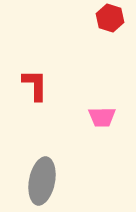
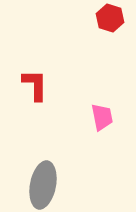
pink trapezoid: rotated 100 degrees counterclockwise
gray ellipse: moved 1 px right, 4 px down
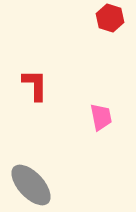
pink trapezoid: moved 1 px left
gray ellipse: moved 12 px left; rotated 54 degrees counterclockwise
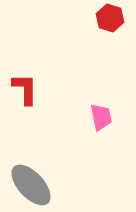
red L-shape: moved 10 px left, 4 px down
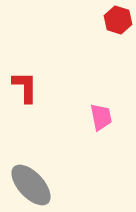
red hexagon: moved 8 px right, 2 px down
red L-shape: moved 2 px up
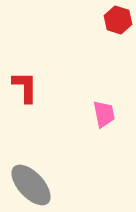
pink trapezoid: moved 3 px right, 3 px up
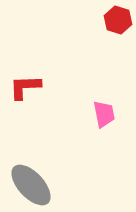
red L-shape: rotated 92 degrees counterclockwise
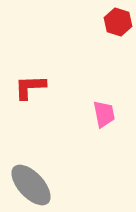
red hexagon: moved 2 px down
red L-shape: moved 5 px right
